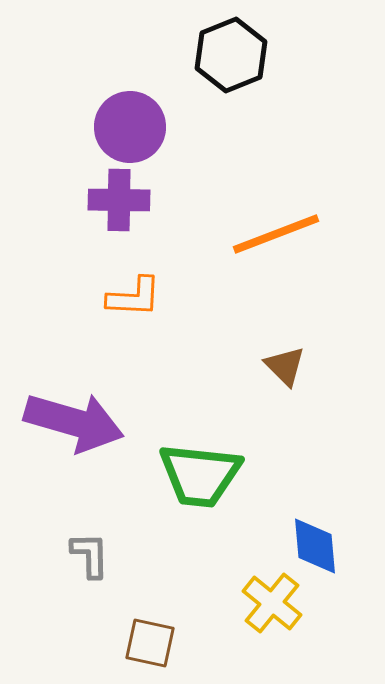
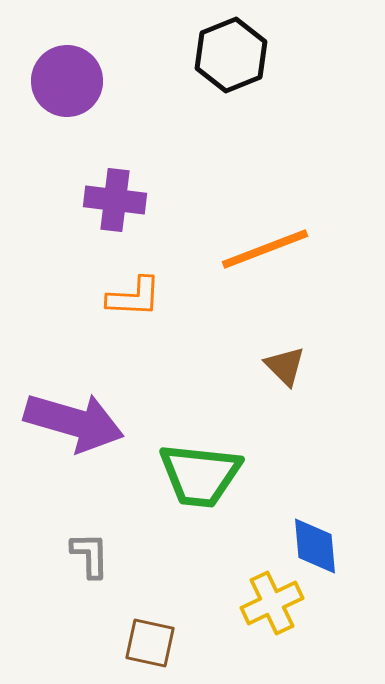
purple circle: moved 63 px left, 46 px up
purple cross: moved 4 px left; rotated 6 degrees clockwise
orange line: moved 11 px left, 15 px down
yellow cross: rotated 26 degrees clockwise
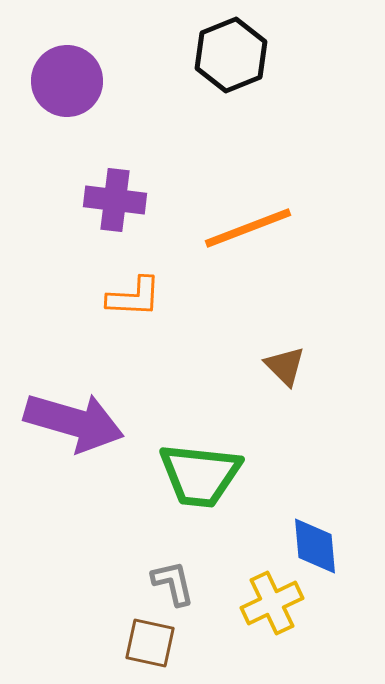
orange line: moved 17 px left, 21 px up
gray L-shape: moved 83 px right, 28 px down; rotated 12 degrees counterclockwise
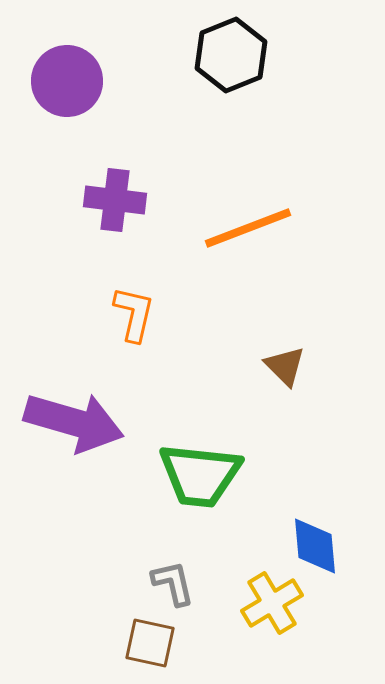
orange L-shape: moved 17 px down; rotated 80 degrees counterclockwise
yellow cross: rotated 6 degrees counterclockwise
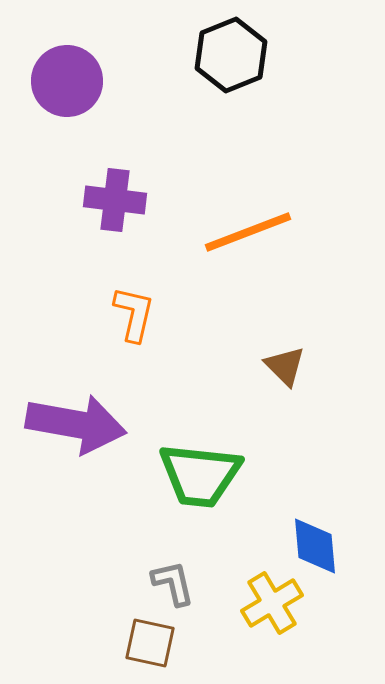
orange line: moved 4 px down
purple arrow: moved 2 px right, 2 px down; rotated 6 degrees counterclockwise
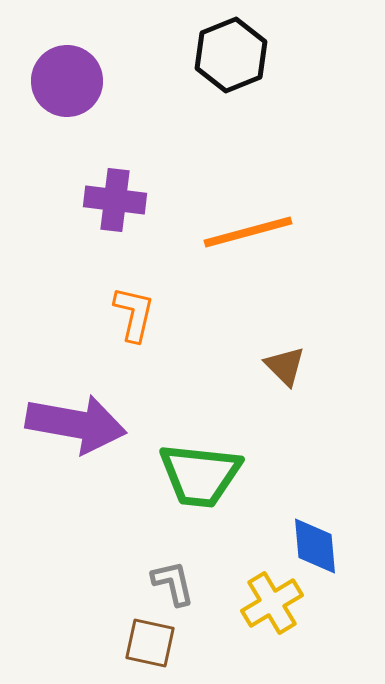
orange line: rotated 6 degrees clockwise
